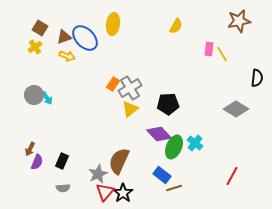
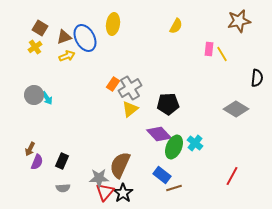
blue ellipse: rotated 16 degrees clockwise
yellow arrow: rotated 42 degrees counterclockwise
brown semicircle: moved 1 px right, 4 px down
gray star: moved 1 px right, 4 px down; rotated 24 degrees clockwise
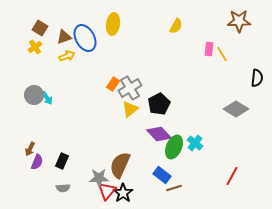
brown star: rotated 10 degrees clockwise
black pentagon: moved 9 px left; rotated 25 degrees counterclockwise
red triangle: moved 2 px right, 1 px up
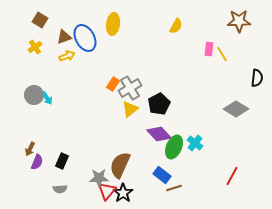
brown square: moved 8 px up
gray semicircle: moved 3 px left, 1 px down
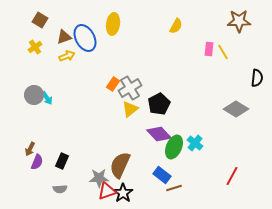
yellow line: moved 1 px right, 2 px up
red triangle: rotated 30 degrees clockwise
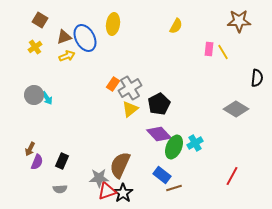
cyan cross: rotated 21 degrees clockwise
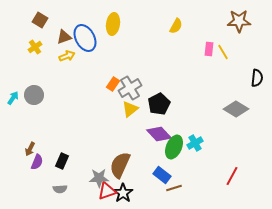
cyan arrow: moved 34 px left; rotated 112 degrees counterclockwise
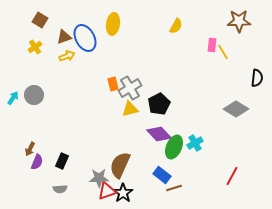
pink rectangle: moved 3 px right, 4 px up
orange rectangle: rotated 48 degrees counterclockwise
yellow triangle: rotated 24 degrees clockwise
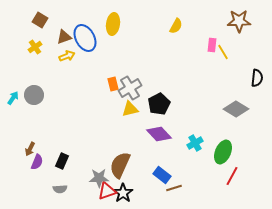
green ellipse: moved 49 px right, 5 px down
